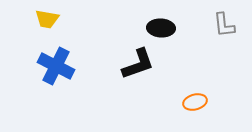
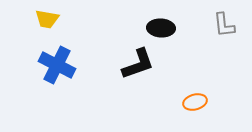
blue cross: moved 1 px right, 1 px up
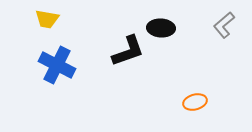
gray L-shape: rotated 56 degrees clockwise
black L-shape: moved 10 px left, 13 px up
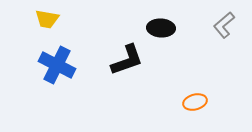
black L-shape: moved 1 px left, 9 px down
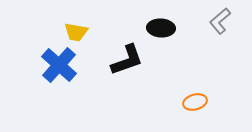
yellow trapezoid: moved 29 px right, 13 px down
gray L-shape: moved 4 px left, 4 px up
blue cross: moved 2 px right; rotated 15 degrees clockwise
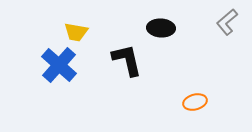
gray L-shape: moved 7 px right, 1 px down
black L-shape: rotated 84 degrees counterclockwise
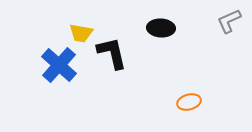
gray L-shape: moved 2 px right, 1 px up; rotated 16 degrees clockwise
yellow trapezoid: moved 5 px right, 1 px down
black L-shape: moved 15 px left, 7 px up
orange ellipse: moved 6 px left
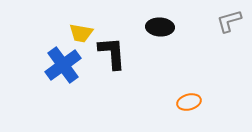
gray L-shape: rotated 8 degrees clockwise
black ellipse: moved 1 px left, 1 px up
black L-shape: rotated 9 degrees clockwise
blue cross: moved 4 px right; rotated 12 degrees clockwise
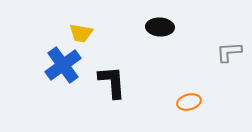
gray L-shape: moved 31 px down; rotated 12 degrees clockwise
black L-shape: moved 29 px down
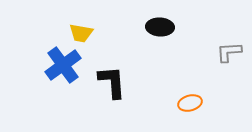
orange ellipse: moved 1 px right, 1 px down
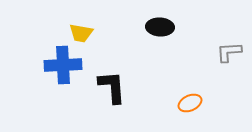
blue cross: rotated 33 degrees clockwise
black L-shape: moved 5 px down
orange ellipse: rotated 10 degrees counterclockwise
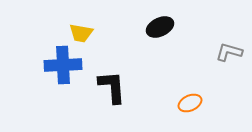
black ellipse: rotated 28 degrees counterclockwise
gray L-shape: rotated 20 degrees clockwise
